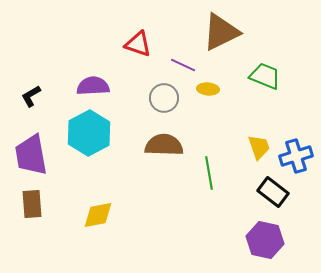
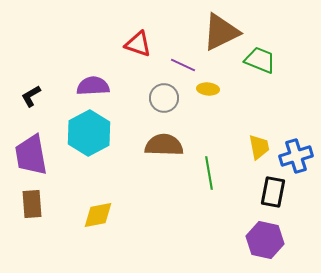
green trapezoid: moved 5 px left, 16 px up
yellow trapezoid: rotated 8 degrees clockwise
black rectangle: rotated 64 degrees clockwise
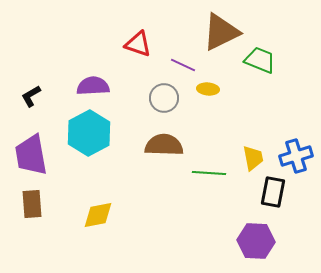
yellow trapezoid: moved 6 px left, 11 px down
green line: rotated 76 degrees counterclockwise
purple hexagon: moved 9 px left, 1 px down; rotated 9 degrees counterclockwise
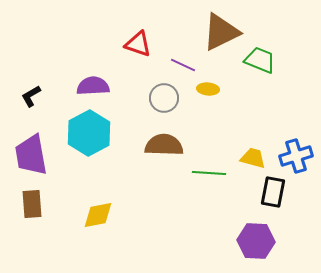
yellow trapezoid: rotated 64 degrees counterclockwise
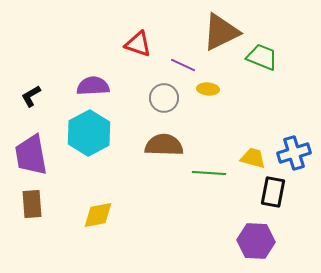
green trapezoid: moved 2 px right, 3 px up
blue cross: moved 2 px left, 3 px up
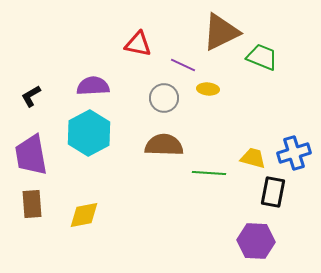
red triangle: rotated 8 degrees counterclockwise
yellow diamond: moved 14 px left
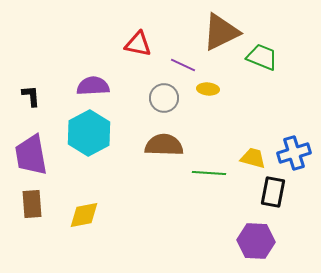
black L-shape: rotated 115 degrees clockwise
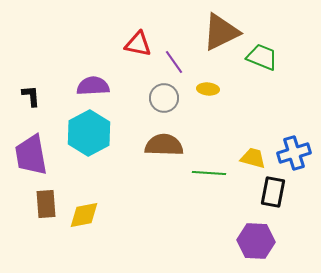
purple line: moved 9 px left, 3 px up; rotated 30 degrees clockwise
brown rectangle: moved 14 px right
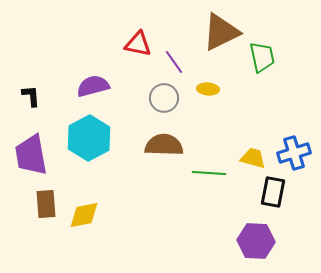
green trapezoid: rotated 56 degrees clockwise
purple semicircle: rotated 12 degrees counterclockwise
cyan hexagon: moved 5 px down
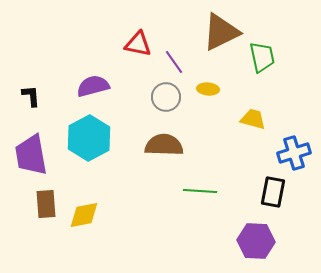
gray circle: moved 2 px right, 1 px up
yellow trapezoid: moved 39 px up
green line: moved 9 px left, 18 px down
